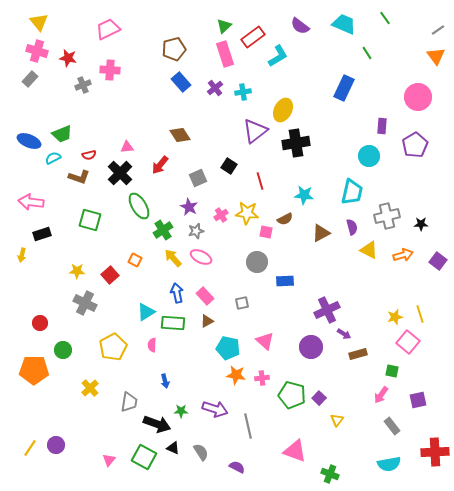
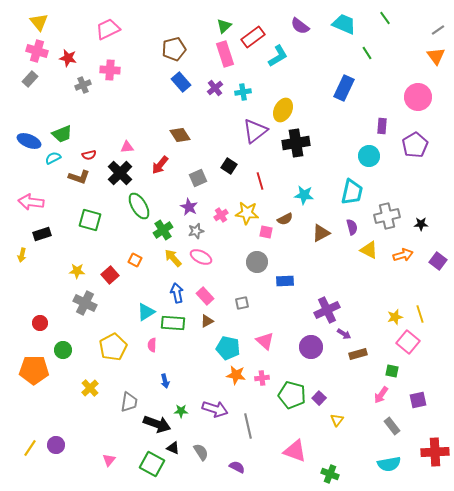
green square at (144, 457): moved 8 px right, 7 px down
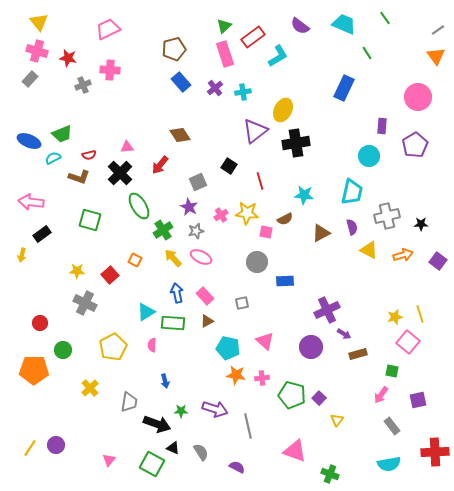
gray square at (198, 178): moved 4 px down
black rectangle at (42, 234): rotated 18 degrees counterclockwise
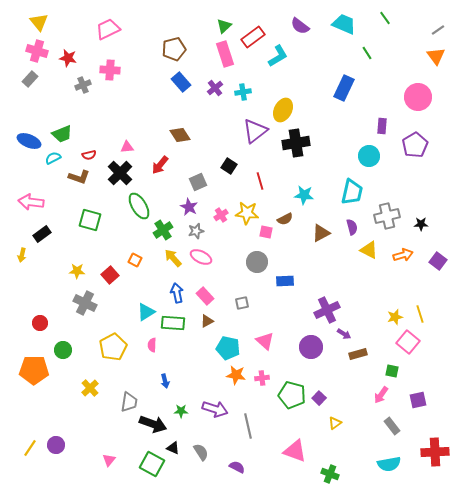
yellow triangle at (337, 420): moved 2 px left, 3 px down; rotated 16 degrees clockwise
black arrow at (157, 424): moved 4 px left
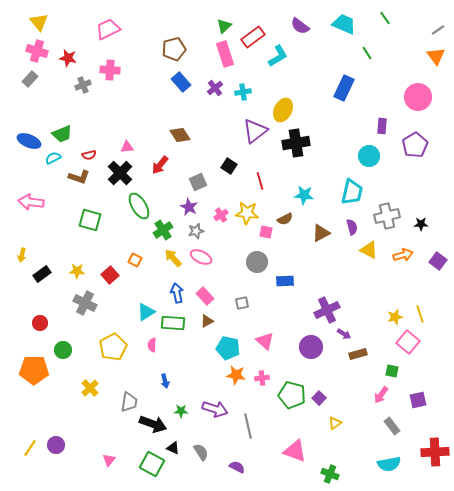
black rectangle at (42, 234): moved 40 px down
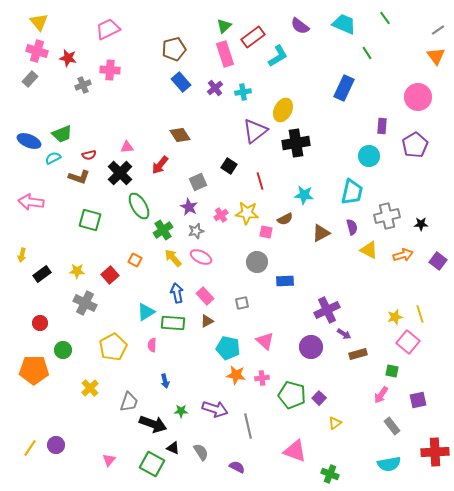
gray trapezoid at (129, 402): rotated 10 degrees clockwise
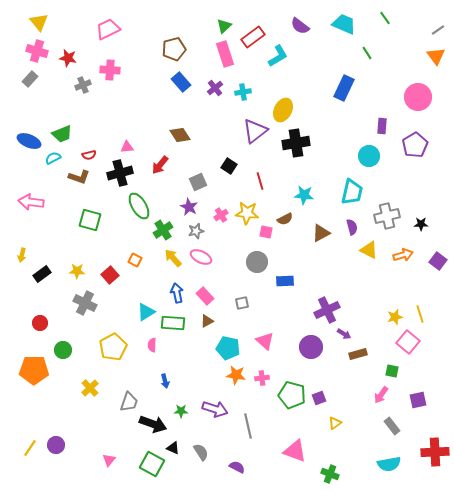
black cross at (120, 173): rotated 30 degrees clockwise
purple square at (319, 398): rotated 24 degrees clockwise
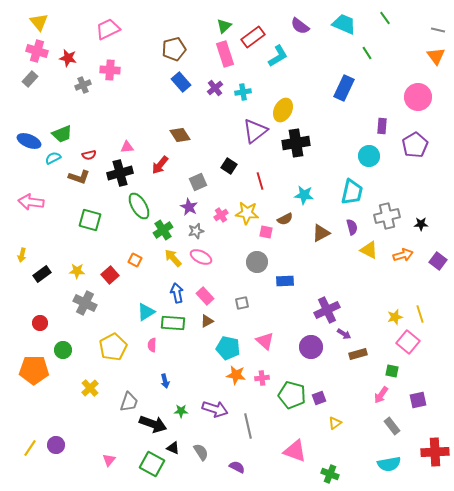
gray line at (438, 30): rotated 48 degrees clockwise
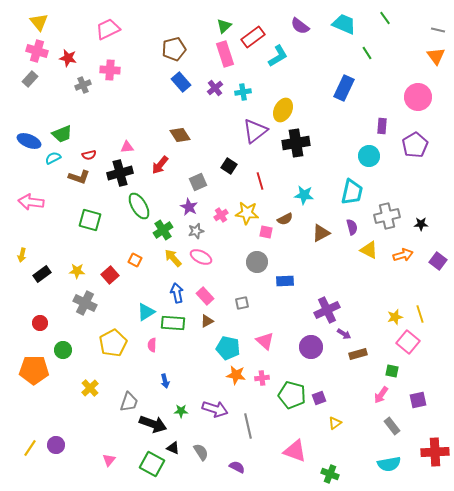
yellow pentagon at (113, 347): moved 4 px up
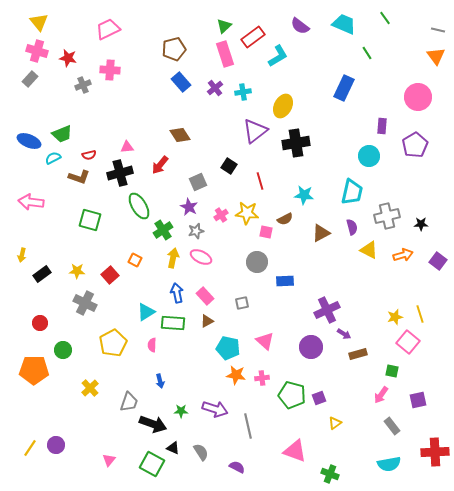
yellow ellipse at (283, 110): moved 4 px up
yellow arrow at (173, 258): rotated 54 degrees clockwise
blue arrow at (165, 381): moved 5 px left
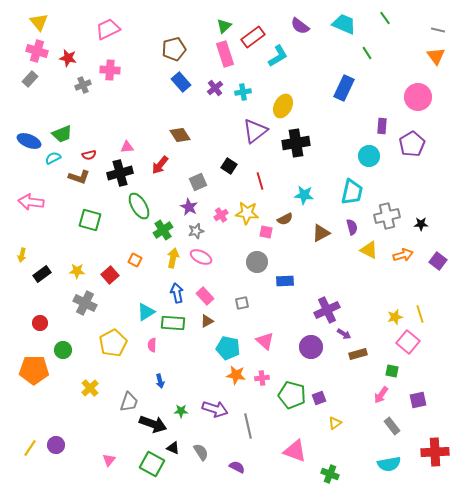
purple pentagon at (415, 145): moved 3 px left, 1 px up
